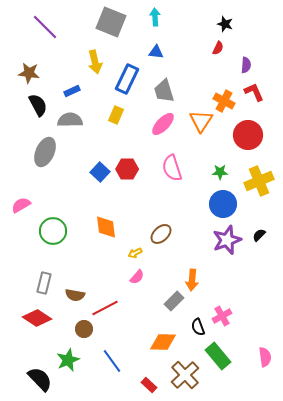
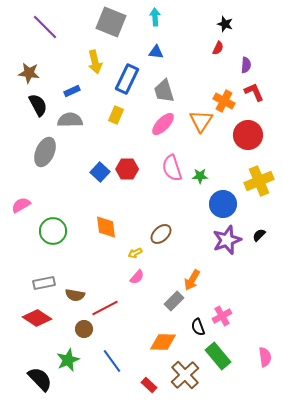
green star at (220, 172): moved 20 px left, 4 px down
orange arrow at (192, 280): rotated 25 degrees clockwise
gray rectangle at (44, 283): rotated 65 degrees clockwise
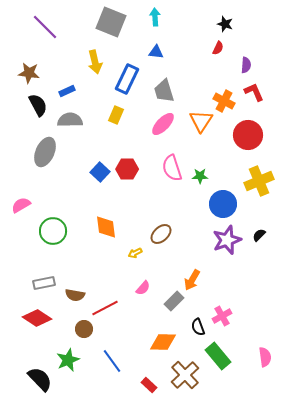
blue rectangle at (72, 91): moved 5 px left
pink semicircle at (137, 277): moved 6 px right, 11 px down
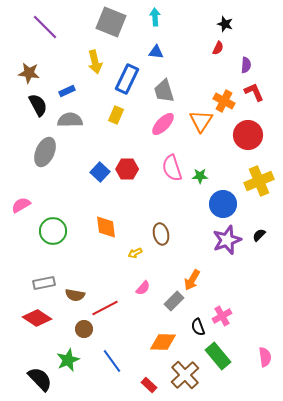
brown ellipse at (161, 234): rotated 60 degrees counterclockwise
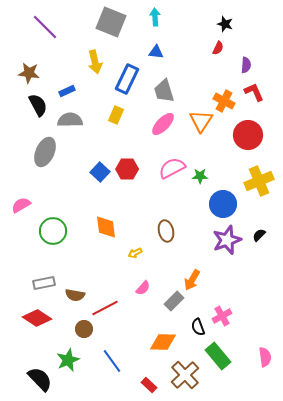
pink semicircle at (172, 168): rotated 80 degrees clockwise
brown ellipse at (161, 234): moved 5 px right, 3 px up
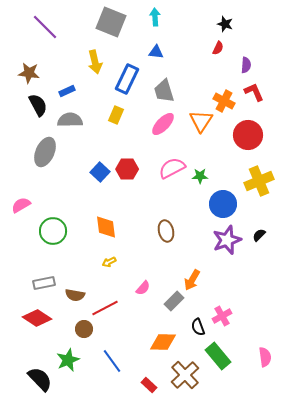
yellow arrow at (135, 253): moved 26 px left, 9 px down
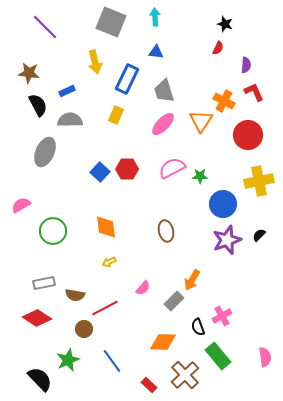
yellow cross at (259, 181): rotated 12 degrees clockwise
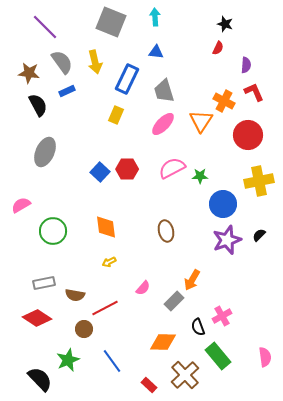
gray semicircle at (70, 120): moved 8 px left, 58 px up; rotated 55 degrees clockwise
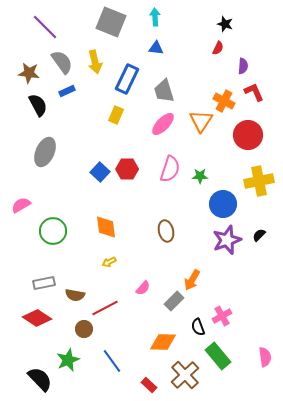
blue triangle at (156, 52): moved 4 px up
purple semicircle at (246, 65): moved 3 px left, 1 px down
pink semicircle at (172, 168): moved 2 px left, 1 px down; rotated 136 degrees clockwise
